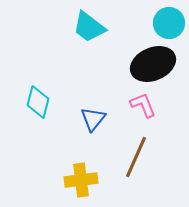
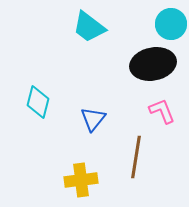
cyan circle: moved 2 px right, 1 px down
black ellipse: rotated 12 degrees clockwise
pink L-shape: moved 19 px right, 6 px down
brown line: rotated 15 degrees counterclockwise
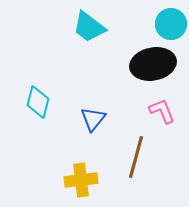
brown line: rotated 6 degrees clockwise
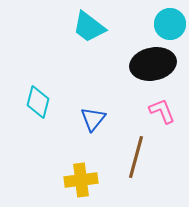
cyan circle: moved 1 px left
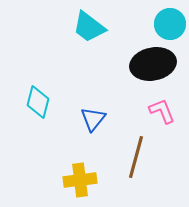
yellow cross: moved 1 px left
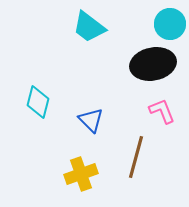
blue triangle: moved 2 px left, 1 px down; rotated 24 degrees counterclockwise
yellow cross: moved 1 px right, 6 px up; rotated 12 degrees counterclockwise
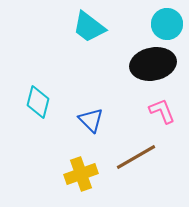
cyan circle: moved 3 px left
brown line: rotated 45 degrees clockwise
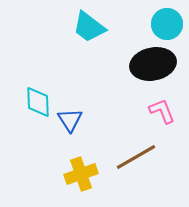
cyan diamond: rotated 16 degrees counterclockwise
blue triangle: moved 21 px left; rotated 12 degrees clockwise
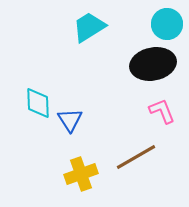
cyan trapezoid: rotated 111 degrees clockwise
cyan diamond: moved 1 px down
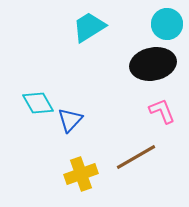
cyan diamond: rotated 28 degrees counterclockwise
blue triangle: rotated 16 degrees clockwise
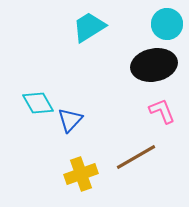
black ellipse: moved 1 px right, 1 px down
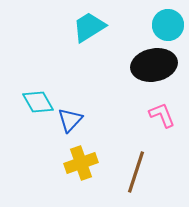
cyan circle: moved 1 px right, 1 px down
cyan diamond: moved 1 px up
pink L-shape: moved 4 px down
brown line: moved 15 px down; rotated 42 degrees counterclockwise
yellow cross: moved 11 px up
